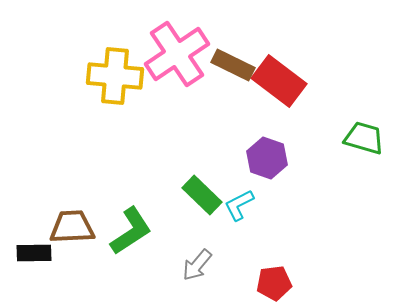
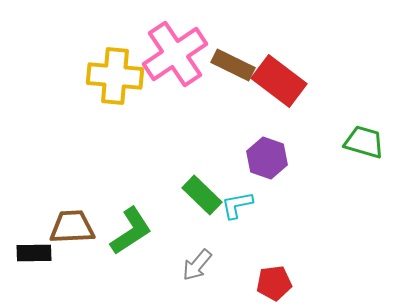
pink cross: moved 2 px left
green trapezoid: moved 4 px down
cyan L-shape: moved 2 px left; rotated 16 degrees clockwise
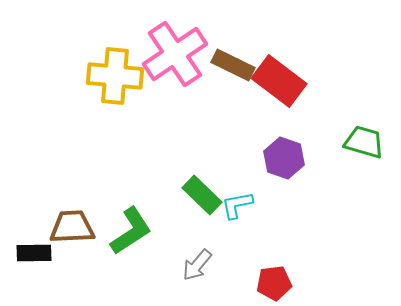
purple hexagon: moved 17 px right
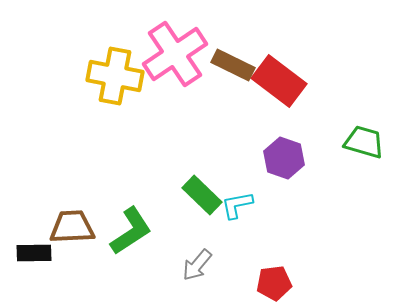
yellow cross: rotated 6 degrees clockwise
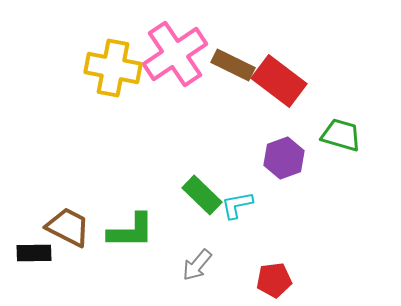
yellow cross: moved 2 px left, 8 px up
green trapezoid: moved 23 px left, 7 px up
purple hexagon: rotated 21 degrees clockwise
brown trapezoid: moved 4 px left; rotated 30 degrees clockwise
green L-shape: rotated 33 degrees clockwise
red pentagon: moved 3 px up
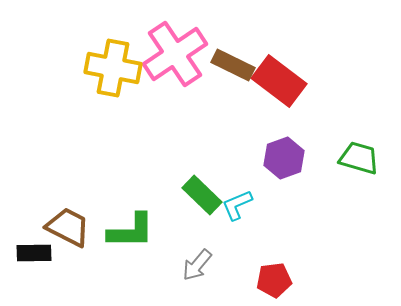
green trapezoid: moved 18 px right, 23 px down
cyan L-shape: rotated 12 degrees counterclockwise
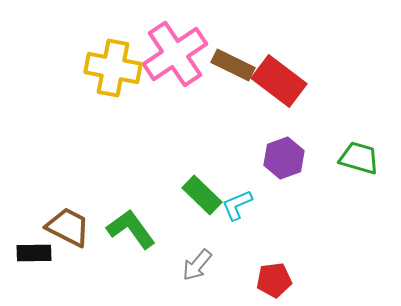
green L-shape: moved 2 px up; rotated 126 degrees counterclockwise
